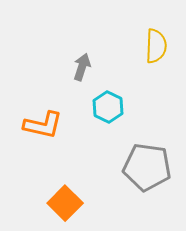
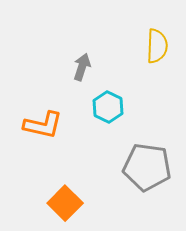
yellow semicircle: moved 1 px right
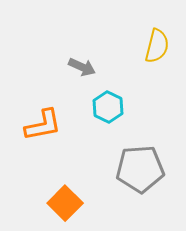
yellow semicircle: rotated 12 degrees clockwise
gray arrow: rotated 96 degrees clockwise
orange L-shape: rotated 24 degrees counterclockwise
gray pentagon: moved 7 px left, 2 px down; rotated 12 degrees counterclockwise
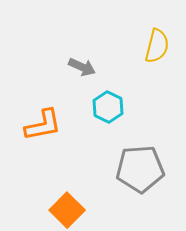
orange square: moved 2 px right, 7 px down
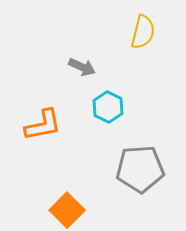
yellow semicircle: moved 14 px left, 14 px up
